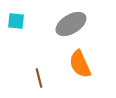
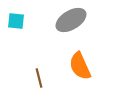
gray ellipse: moved 4 px up
orange semicircle: moved 2 px down
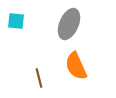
gray ellipse: moved 2 px left, 4 px down; rotated 36 degrees counterclockwise
orange semicircle: moved 4 px left
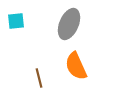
cyan square: rotated 12 degrees counterclockwise
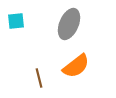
orange semicircle: rotated 104 degrees counterclockwise
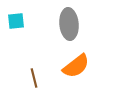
gray ellipse: rotated 28 degrees counterclockwise
brown line: moved 5 px left
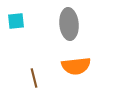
orange semicircle: rotated 32 degrees clockwise
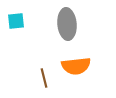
gray ellipse: moved 2 px left
brown line: moved 10 px right
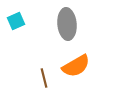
cyan square: rotated 18 degrees counterclockwise
orange semicircle: rotated 24 degrees counterclockwise
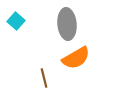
cyan square: rotated 24 degrees counterclockwise
orange semicircle: moved 8 px up
